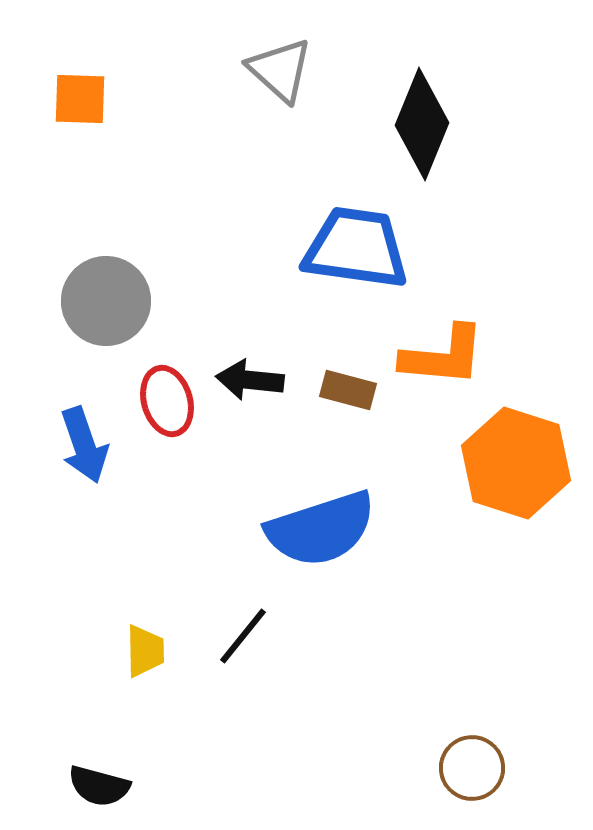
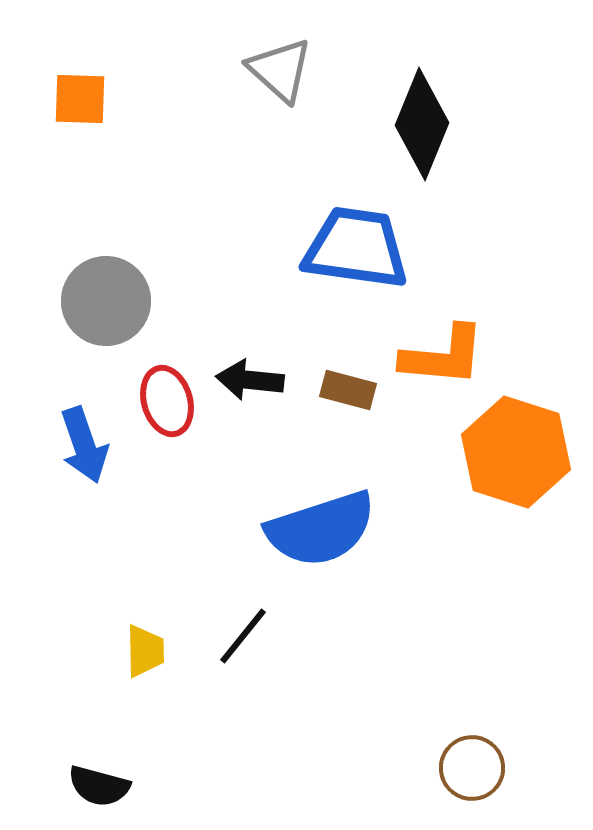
orange hexagon: moved 11 px up
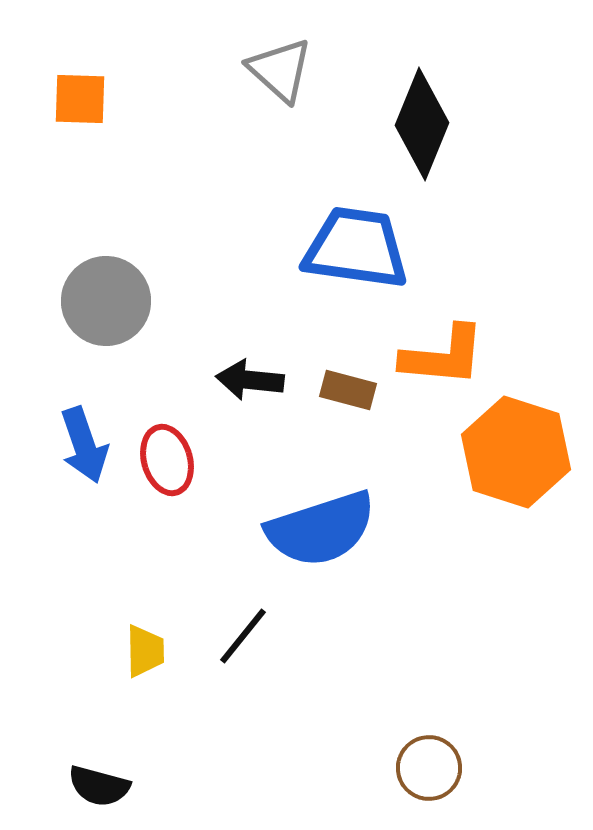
red ellipse: moved 59 px down
brown circle: moved 43 px left
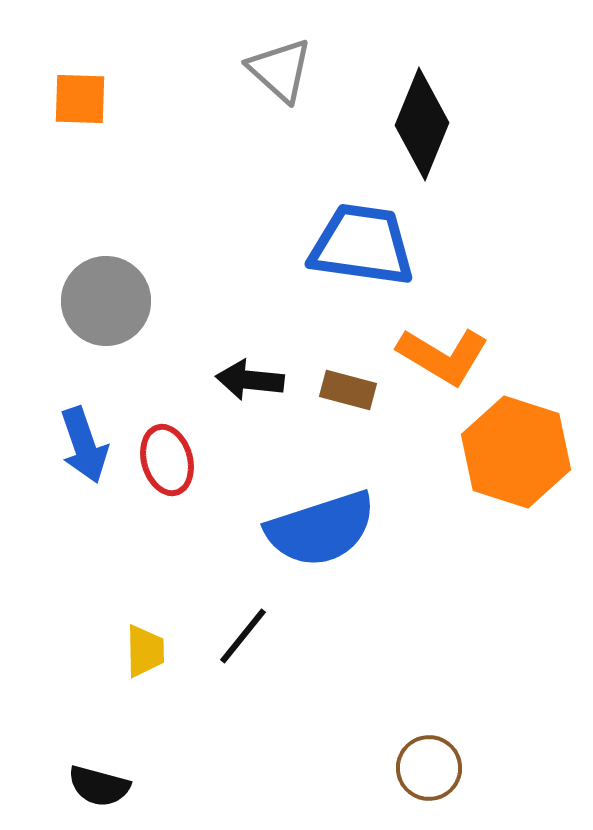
blue trapezoid: moved 6 px right, 3 px up
orange L-shape: rotated 26 degrees clockwise
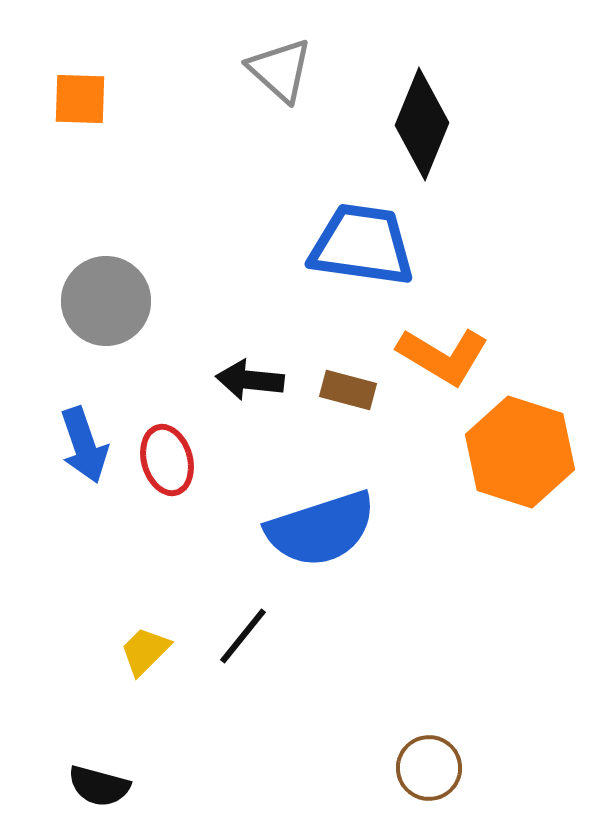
orange hexagon: moved 4 px right
yellow trapezoid: rotated 134 degrees counterclockwise
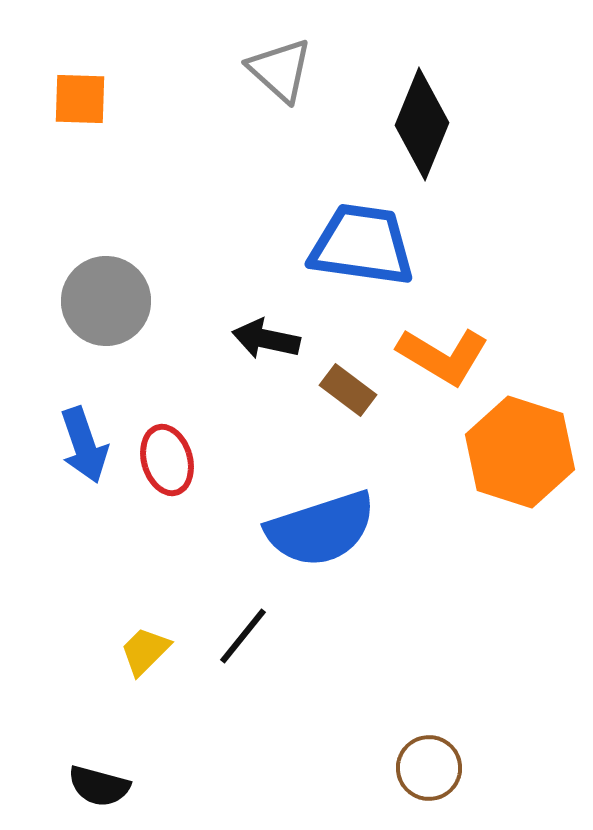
black arrow: moved 16 px right, 41 px up; rotated 6 degrees clockwise
brown rectangle: rotated 22 degrees clockwise
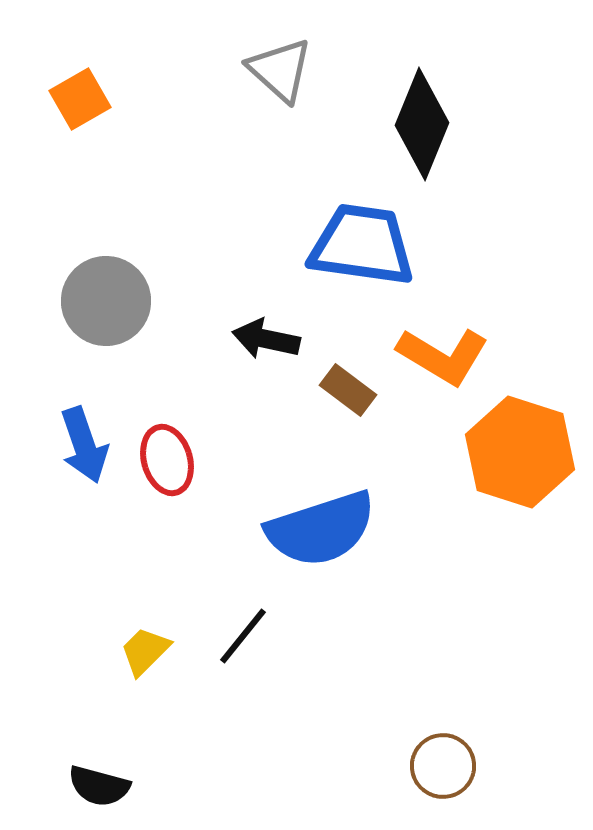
orange square: rotated 32 degrees counterclockwise
brown circle: moved 14 px right, 2 px up
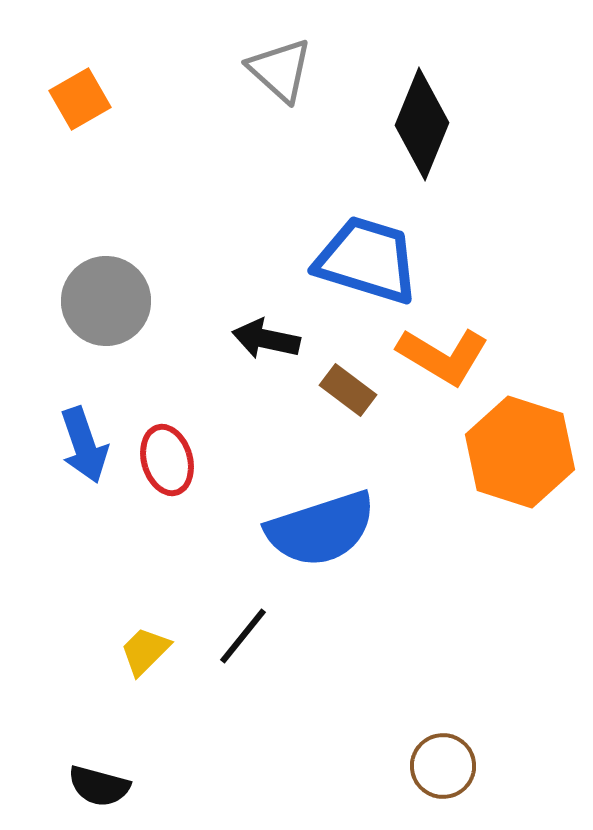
blue trapezoid: moved 5 px right, 15 px down; rotated 9 degrees clockwise
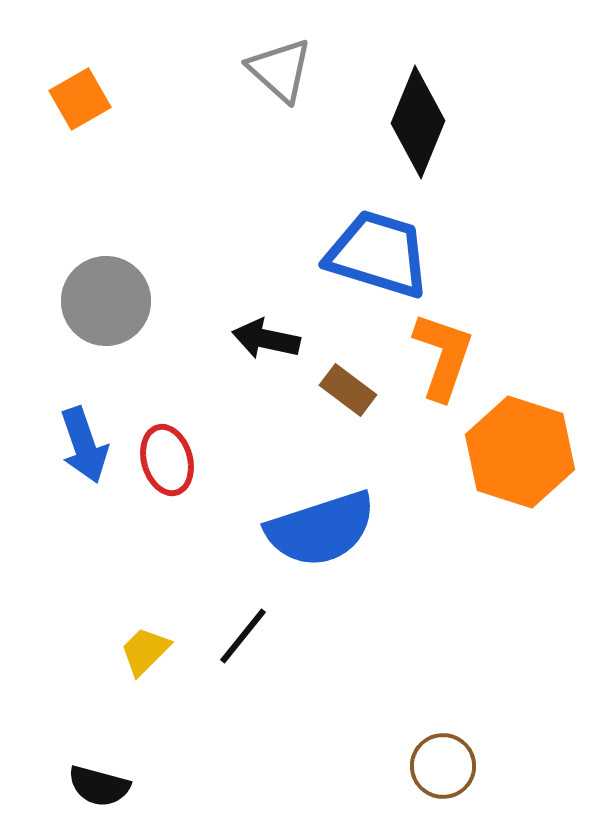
black diamond: moved 4 px left, 2 px up
blue trapezoid: moved 11 px right, 6 px up
orange L-shape: rotated 102 degrees counterclockwise
